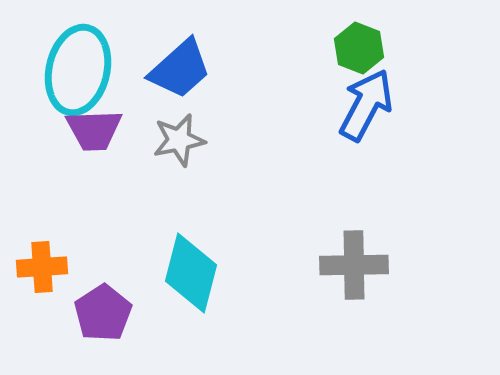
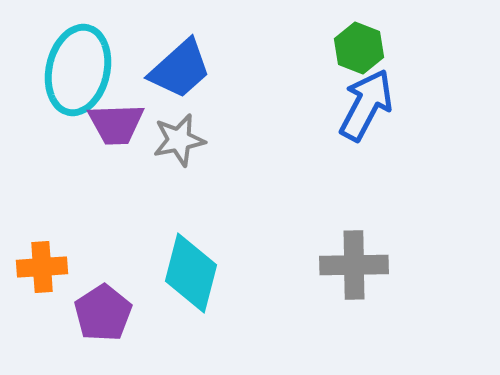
purple trapezoid: moved 22 px right, 6 px up
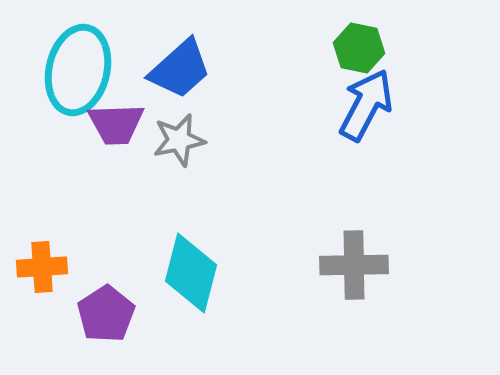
green hexagon: rotated 9 degrees counterclockwise
purple pentagon: moved 3 px right, 1 px down
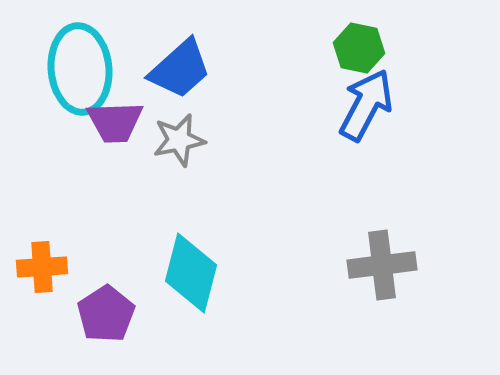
cyan ellipse: moved 2 px right, 1 px up; rotated 18 degrees counterclockwise
purple trapezoid: moved 1 px left, 2 px up
gray cross: moved 28 px right; rotated 6 degrees counterclockwise
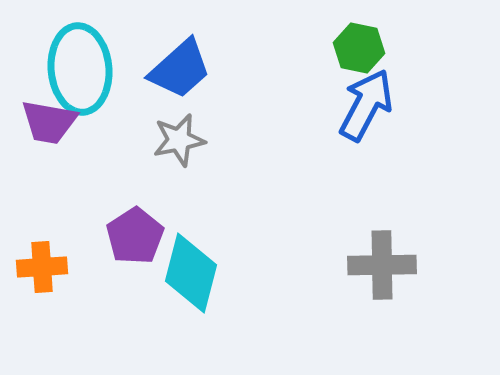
purple trapezoid: moved 66 px left; rotated 12 degrees clockwise
gray cross: rotated 6 degrees clockwise
purple pentagon: moved 29 px right, 78 px up
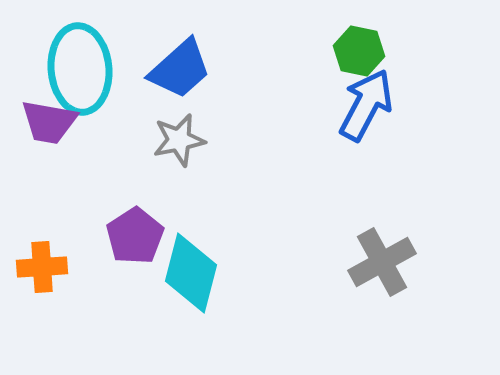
green hexagon: moved 3 px down
gray cross: moved 3 px up; rotated 28 degrees counterclockwise
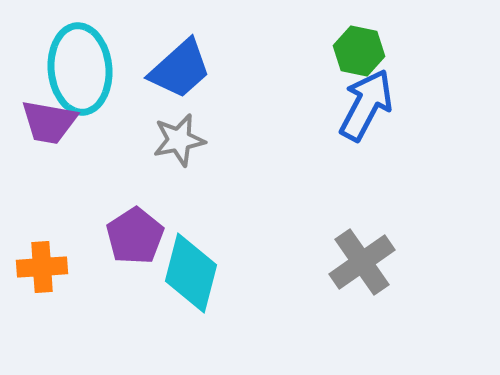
gray cross: moved 20 px left; rotated 6 degrees counterclockwise
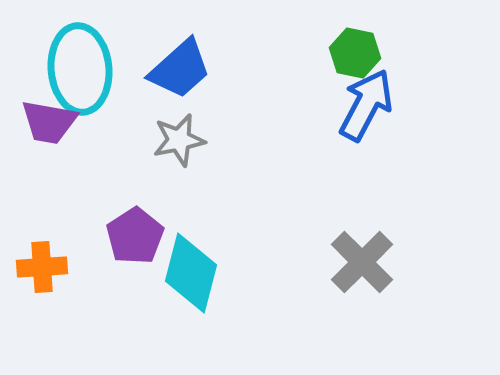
green hexagon: moved 4 px left, 2 px down
gray cross: rotated 10 degrees counterclockwise
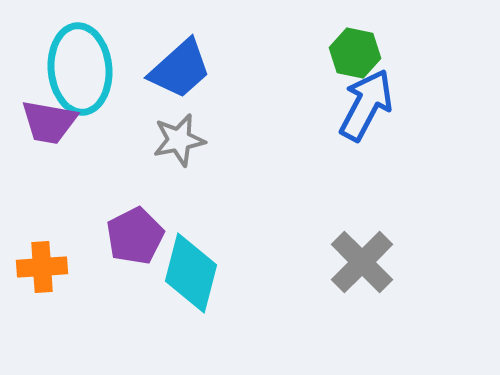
purple pentagon: rotated 6 degrees clockwise
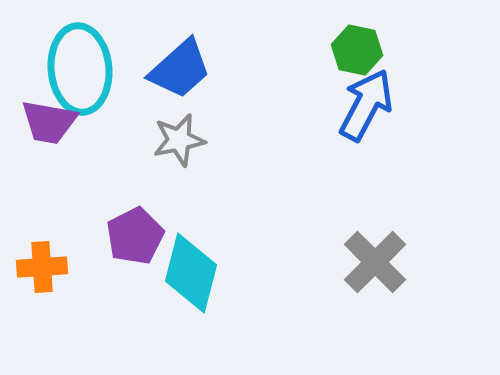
green hexagon: moved 2 px right, 3 px up
gray cross: moved 13 px right
